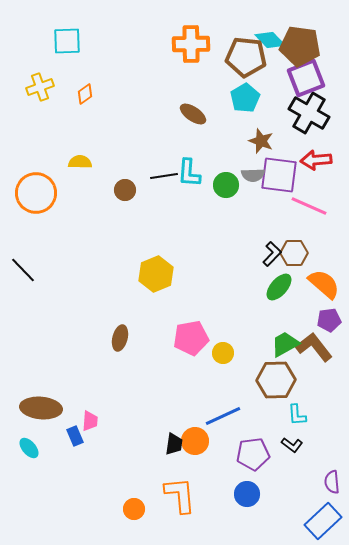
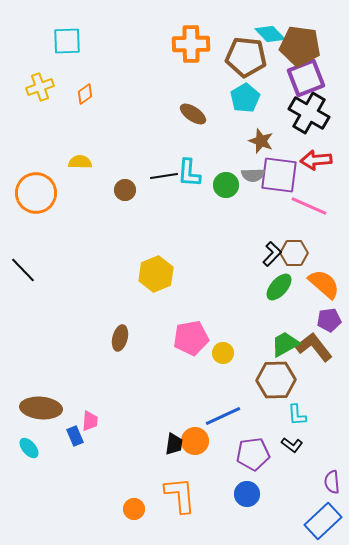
cyan diamond at (270, 40): moved 6 px up
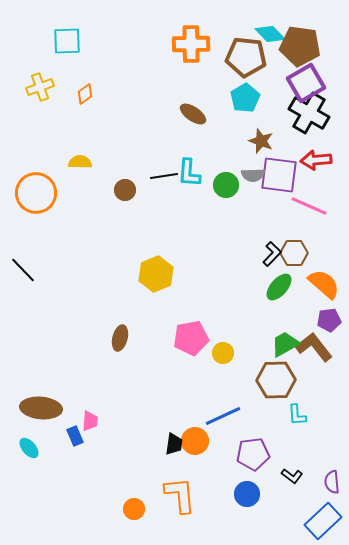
purple square at (306, 78): moved 5 px down; rotated 9 degrees counterclockwise
black L-shape at (292, 445): moved 31 px down
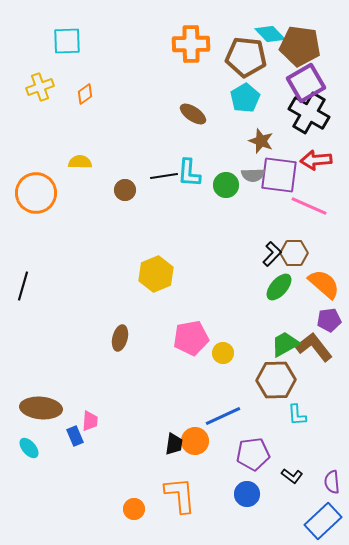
black line at (23, 270): moved 16 px down; rotated 60 degrees clockwise
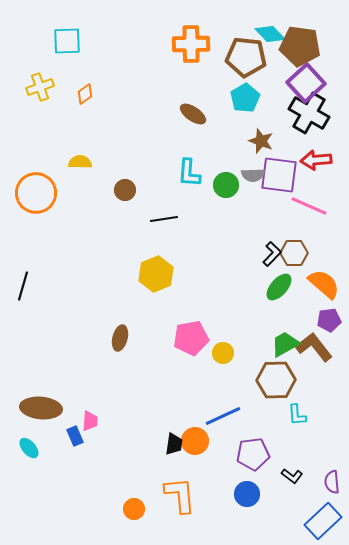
purple square at (306, 83): rotated 12 degrees counterclockwise
black line at (164, 176): moved 43 px down
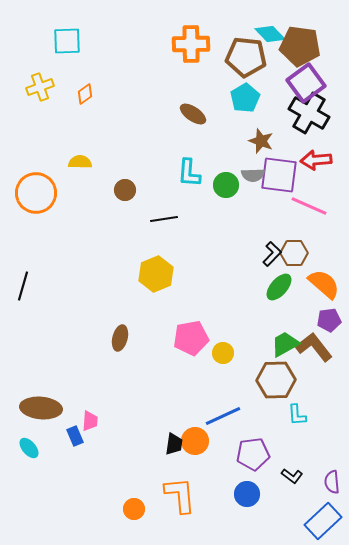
purple square at (306, 83): rotated 6 degrees clockwise
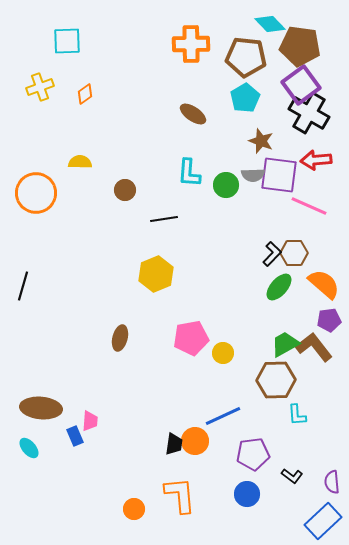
cyan diamond at (270, 34): moved 10 px up
purple square at (306, 83): moved 5 px left, 2 px down
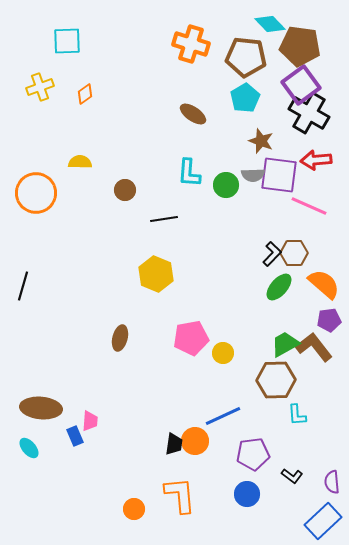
orange cross at (191, 44): rotated 18 degrees clockwise
yellow hexagon at (156, 274): rotated 16 degrees counterclockwise
